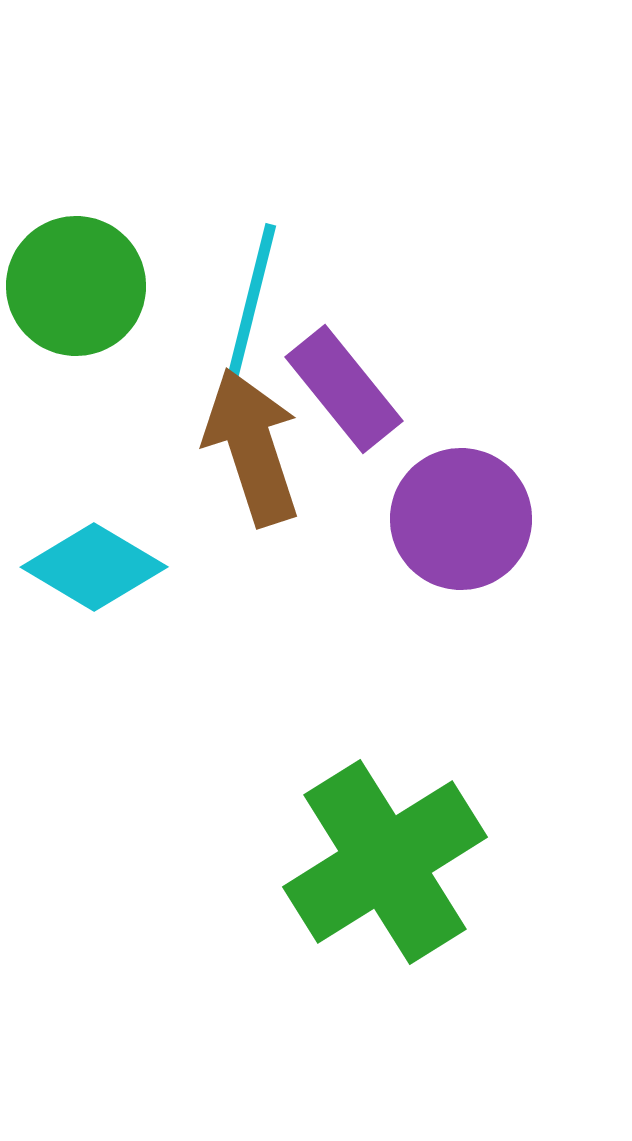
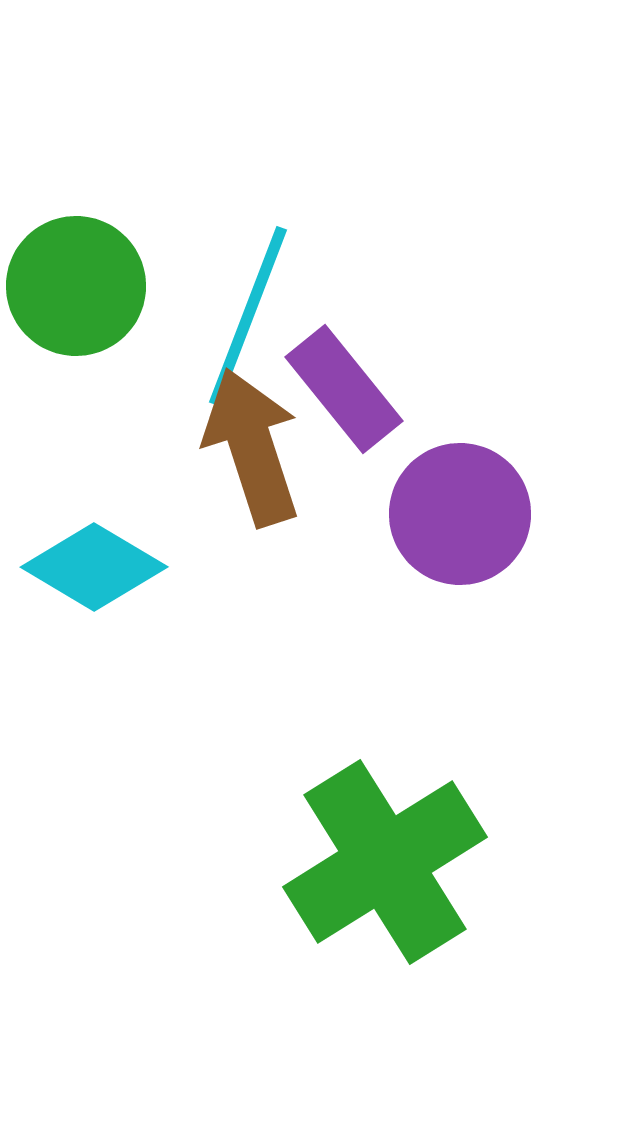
cyan line: rotated 7 degrees clockwise
purple circle: moved 1 px left, 5 px up
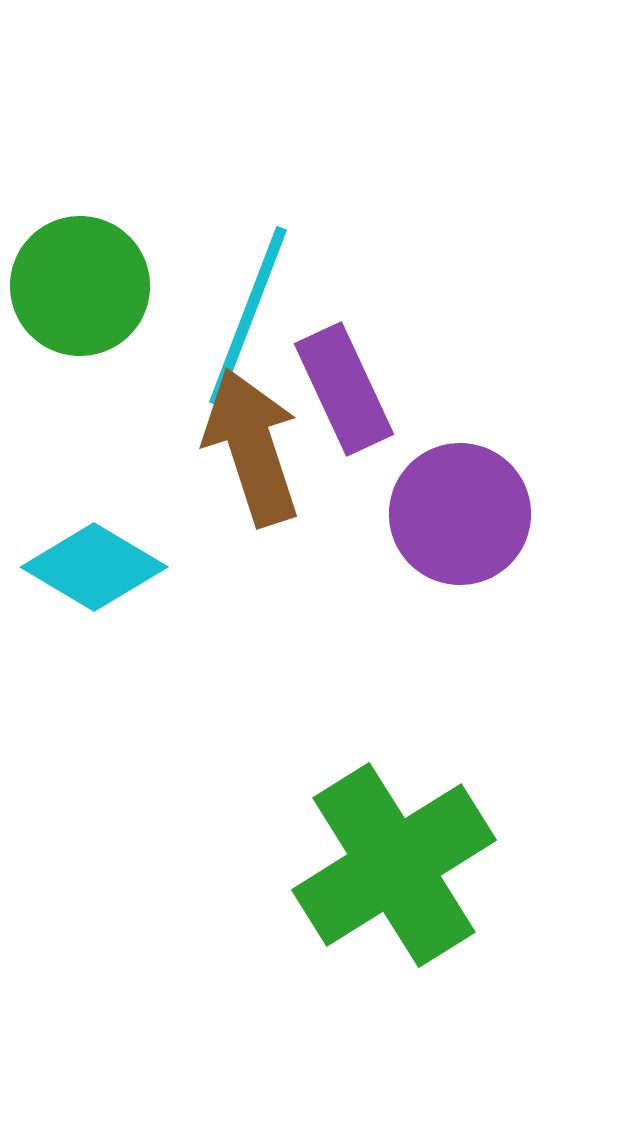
green circle: moved 4 px right
purple rectangle: rotated 14 degrees clockwise
green cross: moved 9 px right, 3 px down
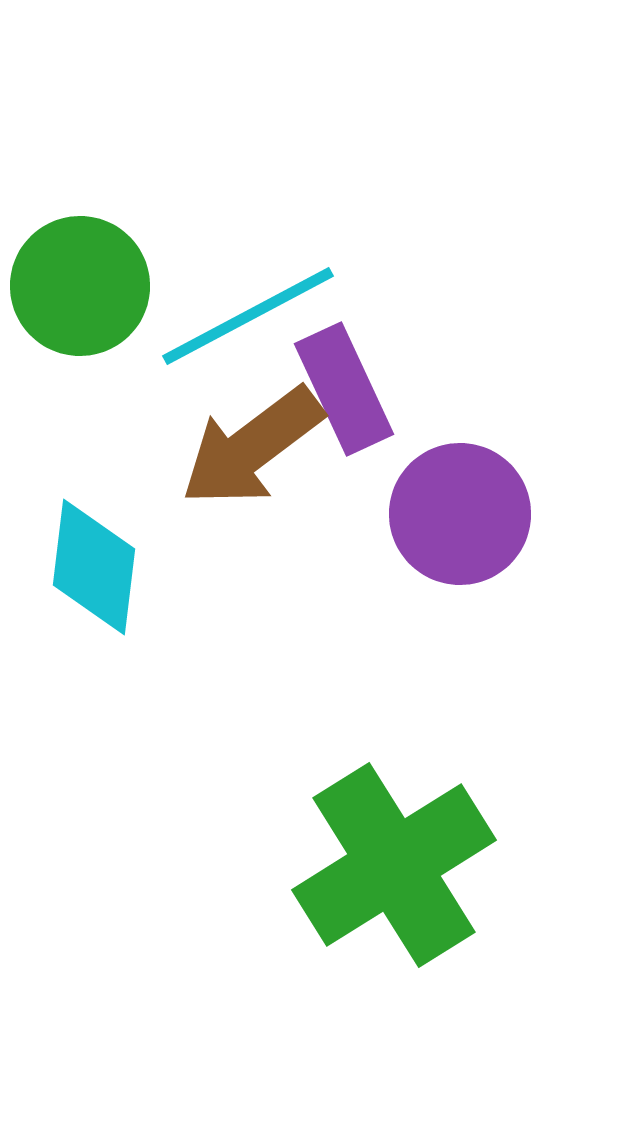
cyan line: rotated 41 degrees clockwise
brown arrow: rotated 109 degrees counterclockwise
cyan diamond: rotated 66 degrees clockwise
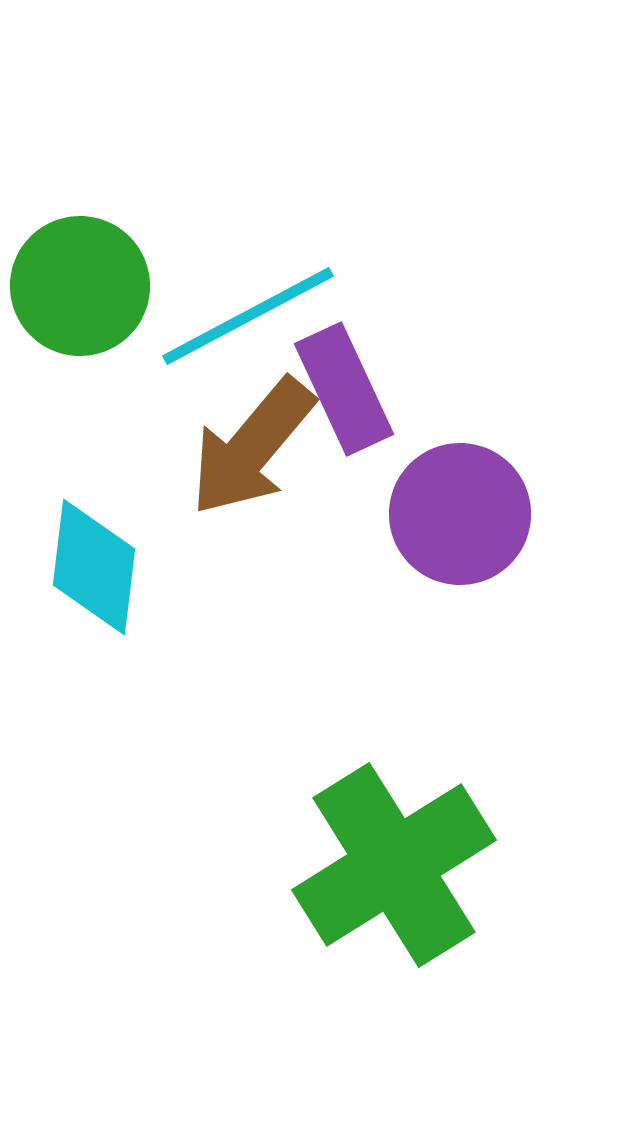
brown arrow: rotated 13 degrees counterclockwise
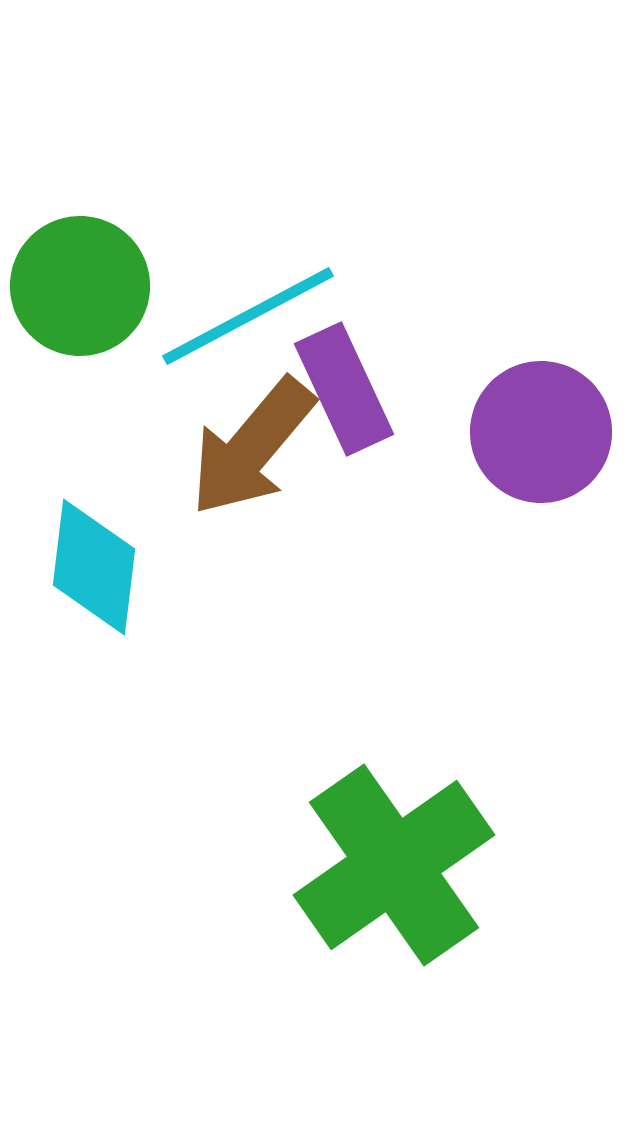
purple circle: moved 81 px right, 82 px up
green cross: rotated 3 degrees counterclockwise
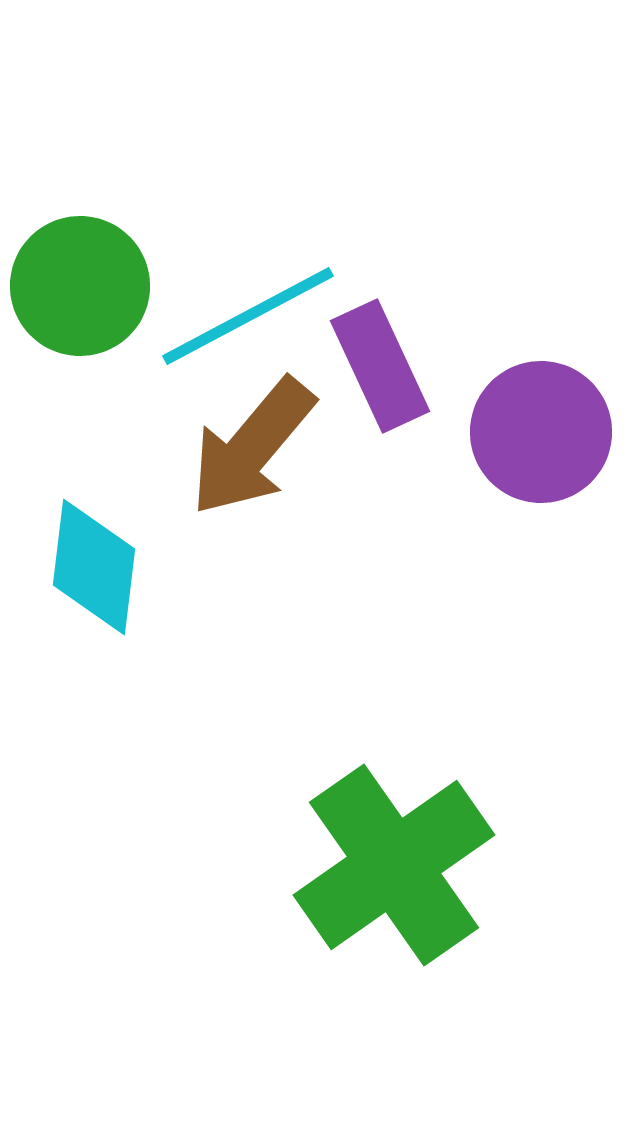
purple rectangle: moved 36 px right, 23 px up
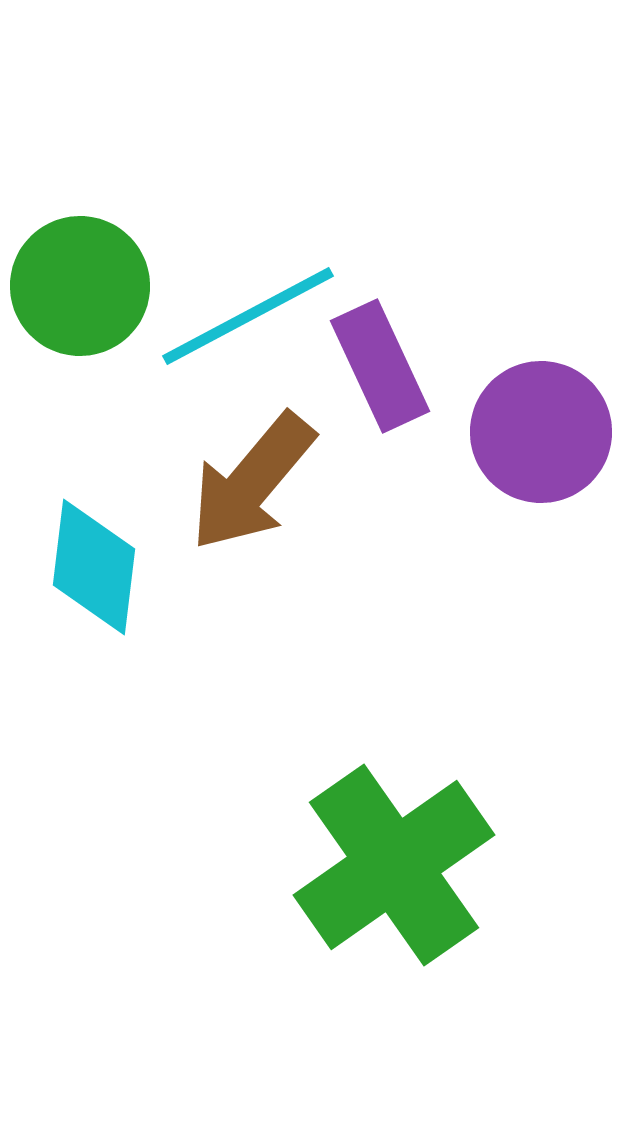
brown arrow: moved 35 px down
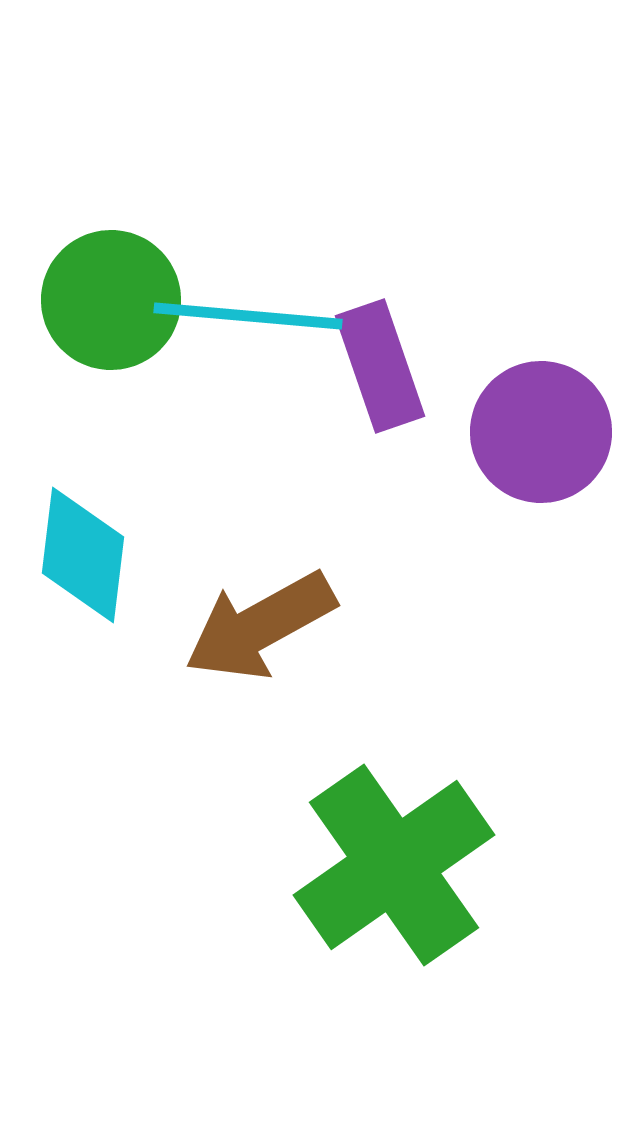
green circle: moved 31 px right, 14 px down
cyan line: rotated 33 degrees clockwise
purple rectangle: rotated 6 degrees clockwise
brown arrow: moved 8 px right, 144 px down; rotated 21 degrees clockwise
cyan diamond: moved 11 px left, 12 px up
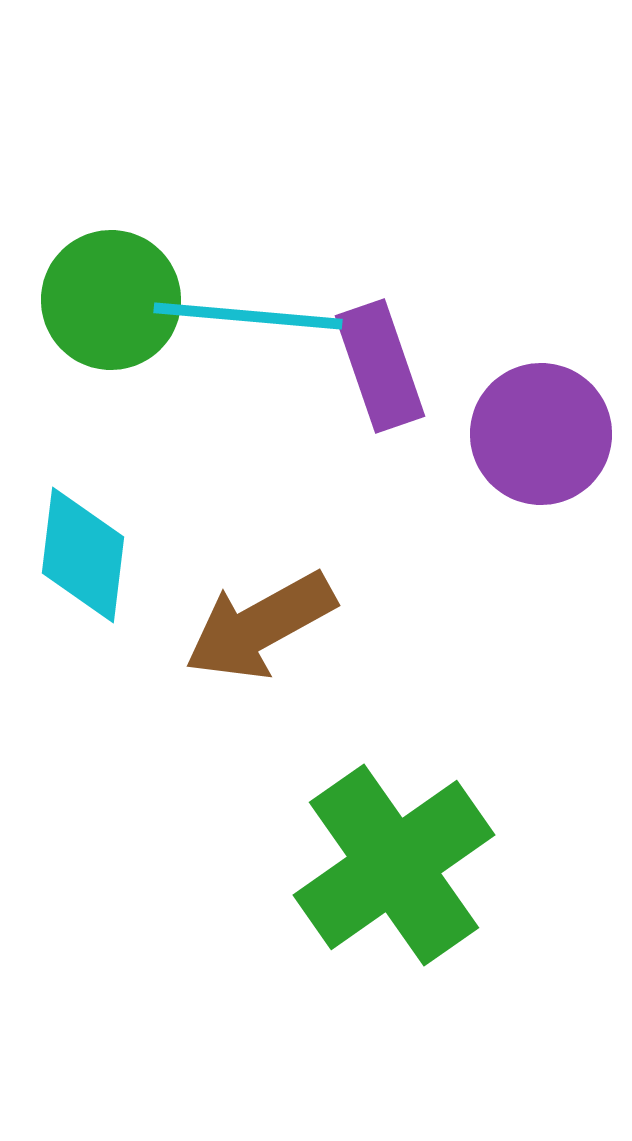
purple circle: moved 2 px down
